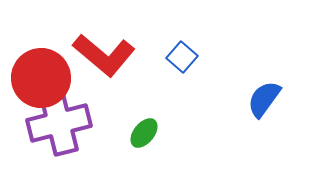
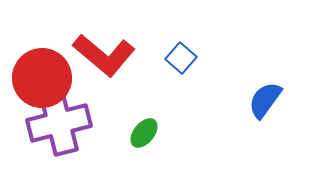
blue square: moved 1 px left, 1 px down
red circle: moved 1 px right
blue semicircle: moved 1 px right, 1 px down
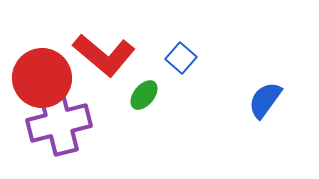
green ellipse: moved 38 px up
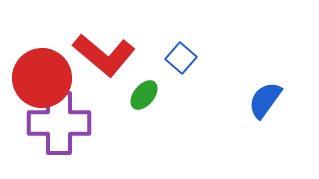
purple cross: rotated 14 degrees clockwise
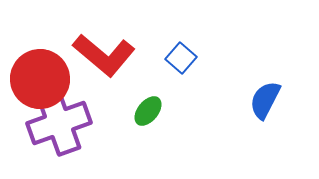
red circle: moved 2 px left, 1 px down
green ellipse: moved 4 px right, 16 px down
blue semicircle: rotated 9 degrees counterclockwise
purple cross: rotated 20 degrees counterclockwise
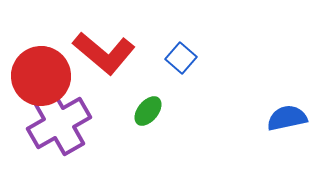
red L-shape: moved 2 px up
red circle: moved 1 px right, 3 px up
blue semicircle: moved 22 px right, 18 px down; rotated 51 degrees clockwise
purple cross: rotated 10 degrees counterclockwise
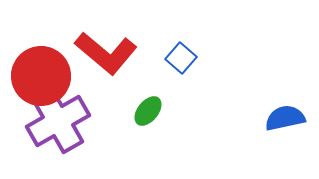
red L-shape: moved 2 px right
blue semicircle: moved 2 px left
purple cross: moved 1 px left, 2 px up
